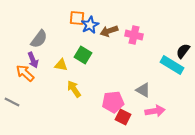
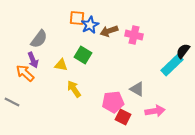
cyan rectangle: rotated 75 degrees counterclockwise
gray triangle: moved 6 px left, 1 px up
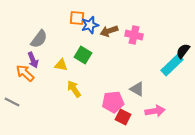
blue star: rotated 12 degrees clockwise
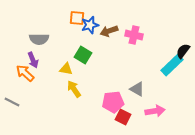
gray semicircle: rotated 54 degrees clockwise
yellow triangle: moved 5 px right, 4 px down
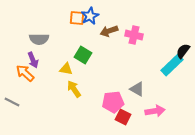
blue star: moved 9 px up; rotated 12 degrees counterclockwise
